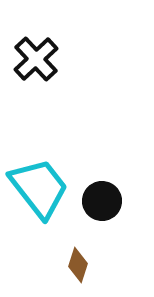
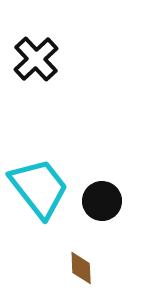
brown diamond: moved 3 px right, 3 px down; rotated 20 degrees counterclockwise
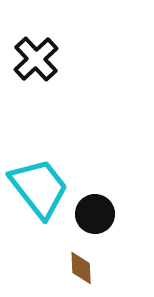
black circle: moved 7 px left, 13 px down
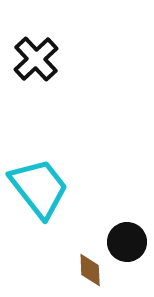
black circle: moved 32 px right, 28 px down
brown diamond: moved 9 px right, 2 px down
